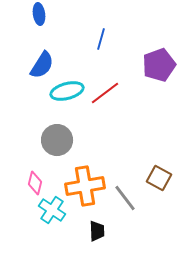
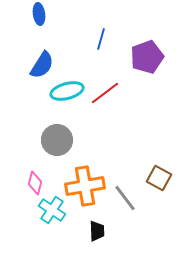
purple pentagon: moved 12 px left, 8 px up
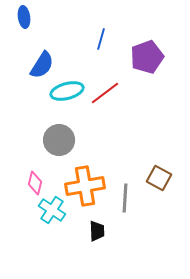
blue ellipse: moved 15 px left, 3 px down
gray circle: moved 2 px right
gray line: rotated 40 degrees clockwise
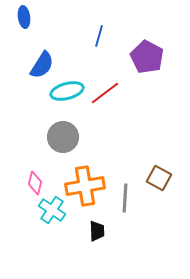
blue line: moved 2 px left, 3 px up
purple pentagon: rotated 24 degrees counterclockwise
gray circle: moved 4 px right, 3 px up
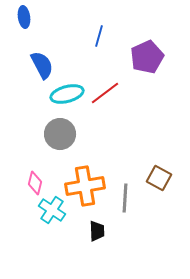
purple pentagon: rotated 20 degrees clockwise
blue semicircle: rotated 60 degrees counterclockwise
cyan ellipse: moved 3 px down
gray circle: moved 3 px left, 3 px up
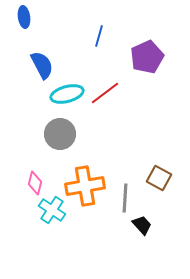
black trapezoid: moved 45 px right, 6 px up; rotated 40 degrees counterclockwise
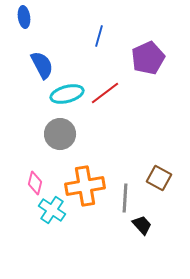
purple pentagon: moved 1 px right, 1 px down
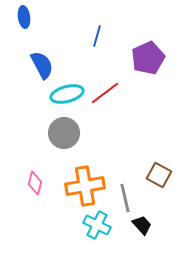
blue line: moved 2 px left
gray circle: moved 4 px right, 1 px up
brown square: moved 3 px up
gray line: rotated 16 degrees counterclockwise
cyan cross: moved 45 px right, 15 px down; rotated 8 degrees counterclockwise
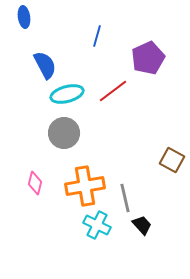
blue semicircle: moved 3 px right
red line: moved 8 px right, 2 px up
brown square: moved 13 px right, 15 px up
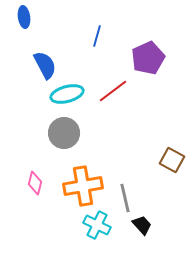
orange cross: moved 2 px left
